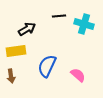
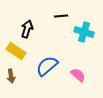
black line: moved 2 px right
cyan cross: moved 8 px down
black arrow: rotated 42 degrees counterclockwise
yellow rectangle: rotated 42 degrees clockwise
blue semicircle: rotated 25 degrees clockwise
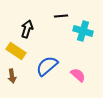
cyan cross: moved 1 px left, 1 px up
brown arrow: moved 1 px right
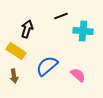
black line: rotated 16 degrees counterclockwise
cyan cross: rotated 12 degrees counterclockwise
brown arrow: moved 2 px right
